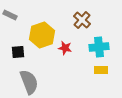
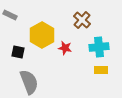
yellow hexagon: rotated 10 degrees counterclockwise
black square: rotated 16 degrees clockwise
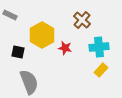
yellow rectangle: rotated 48 degrees counterclockwise
